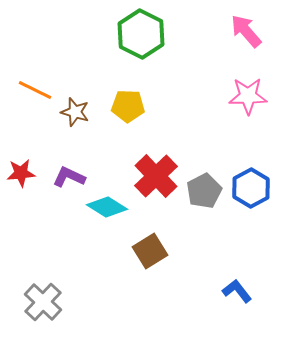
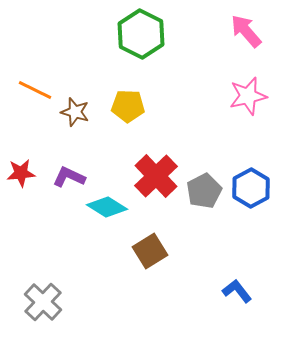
pink star: rotated 12 degrees counterclockwise
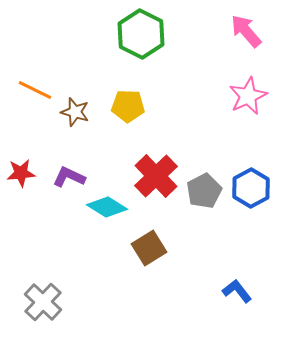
pink star: rotated 12 degrees counterclockwise
brown square: moved 1 px left, 3 px up
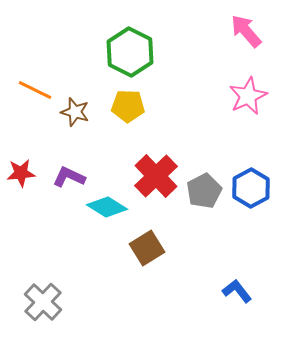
green hexagon: moved 11 px left, 18 px down
brown square: moved 2 px left
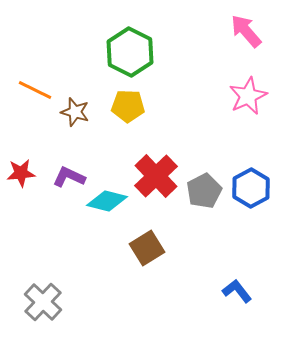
cyan diamond: moved 6 px up; rotated 18 degrees counterclockwise
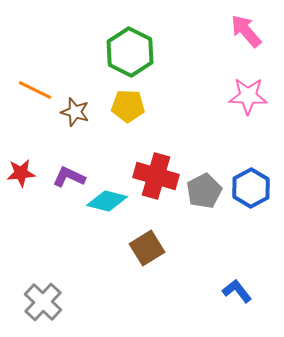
pink star: rotated 27 degrees clockwise
red cross: rotated 30 degrees counterclockwise
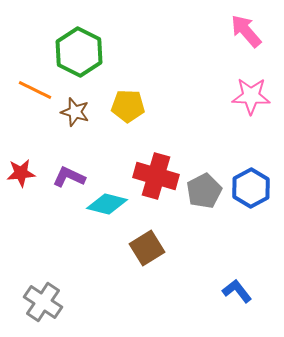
green hexagon: moved 51 px left
pink star: moved 3 px right
cyan diamond: moved 3 px down
gray cross: rotated 9 degrees counterclockwise
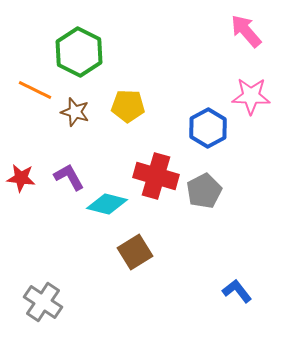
red star: moved 5 px down; rotated 12 degrees clockwise
purple L-shape: rotated 36 degrees clockwise
blue hexagon: moved 43 px left, 60 px up
brown square: moved 12 px left, 4 px down
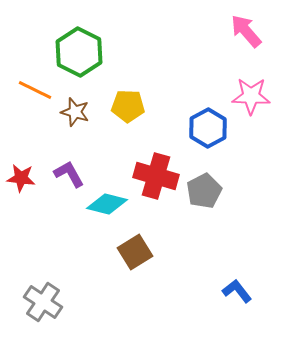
purple L-shape: moved 3 px up
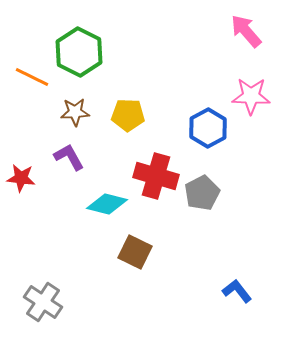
orange line: moved 3 px left, 13 px up
yellow pentagon: moved 9 px down
brown star: rotated 20 degrees counterclockwise
purple L-shape: moved 17 px up
gray pentagon: moved 2 px left, 2 px down
brown square: rotated 32 degrees counterclockwise
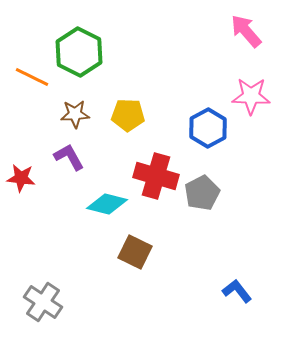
brown star: moved 2 px down
